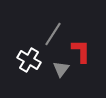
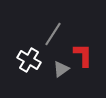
red L-shape: moved 2 px right, 4 px down
gray triangle: rotated 18 degrees clockwise
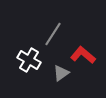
red L-shape: rotated 50 degrees counterclockwise
gray triangle: moved 4 px down
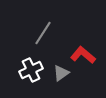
gray line: moved 10 px left, 1 px up
white cross: moved 2 px right, 10 px down; rotated 35 degrees clockwise
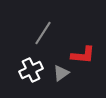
red L-shape: rotated 145 degrees clockwise
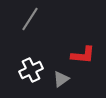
gray line: moved 13 px left, 14 px up
gray triangle: moved 6 px down
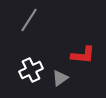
gray line: moved 1 px left, 1 px down
gray triangle: moved 1 px left, 1 px up
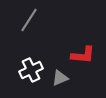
gray triangle: rotated 12 degrees clockwise
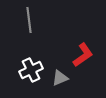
gray line: rotated 40 degrees counterclockwise
red L-shape: rotated 40 degrees counterclockwise
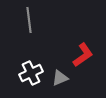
white cross: moved 3 px down
